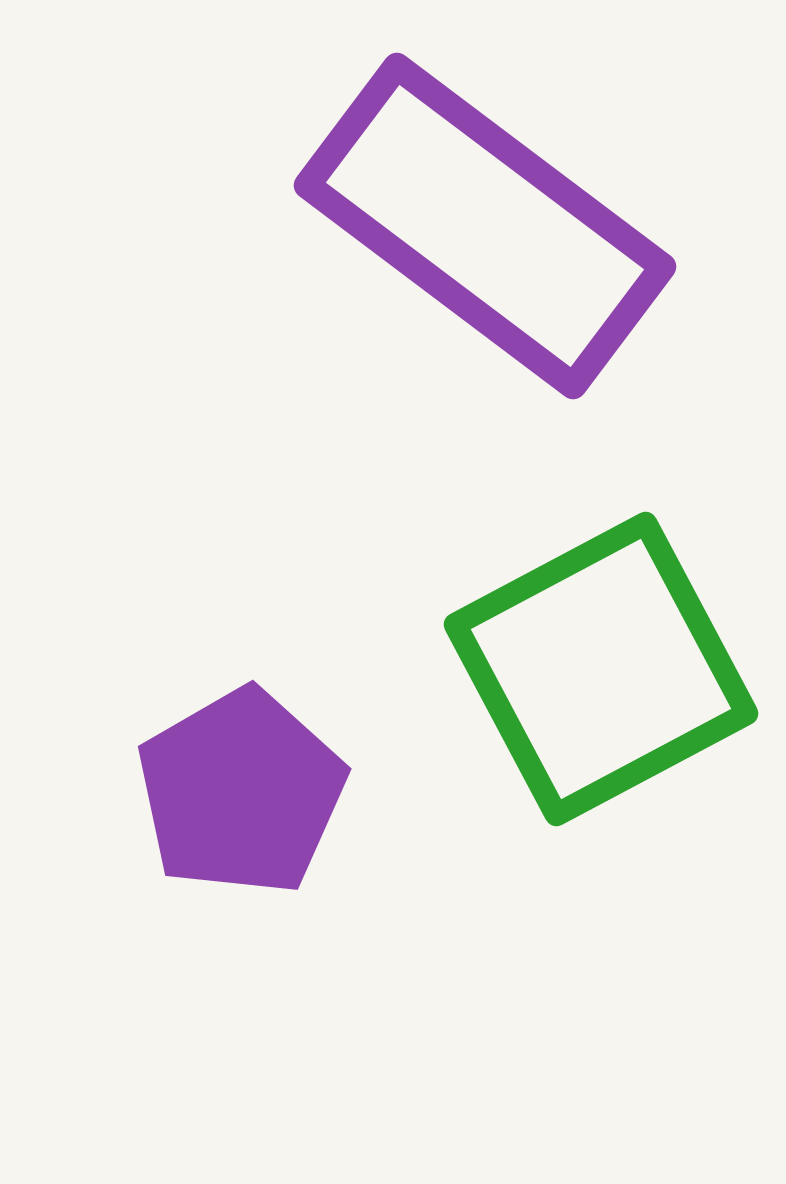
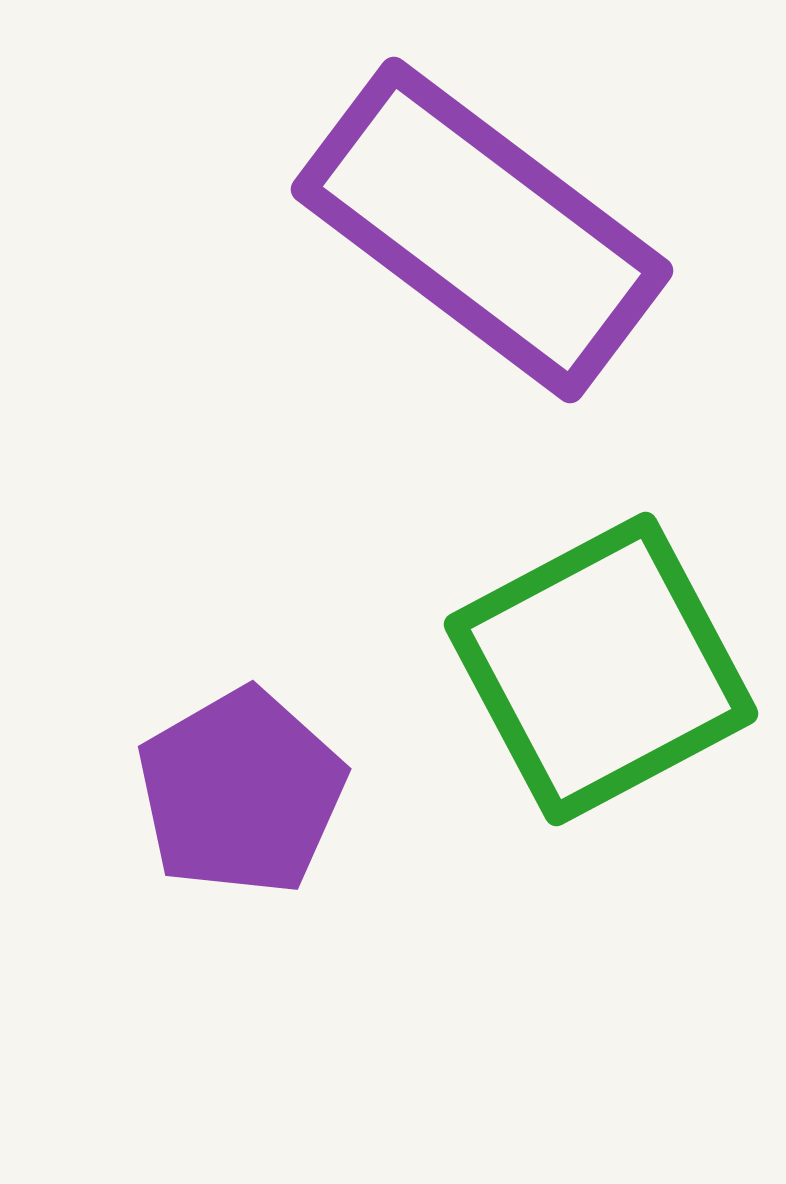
purple rectangle: moved 3 px left, 4 px down
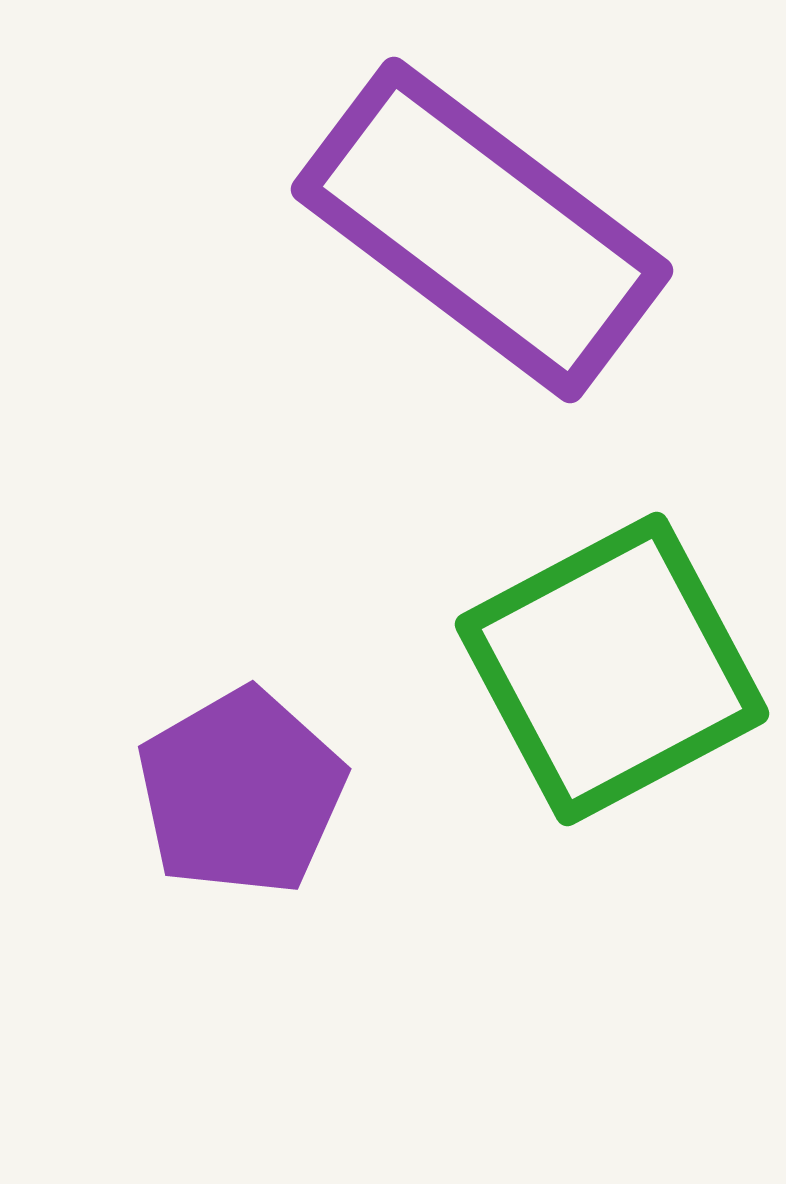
green square: moved 11 px right
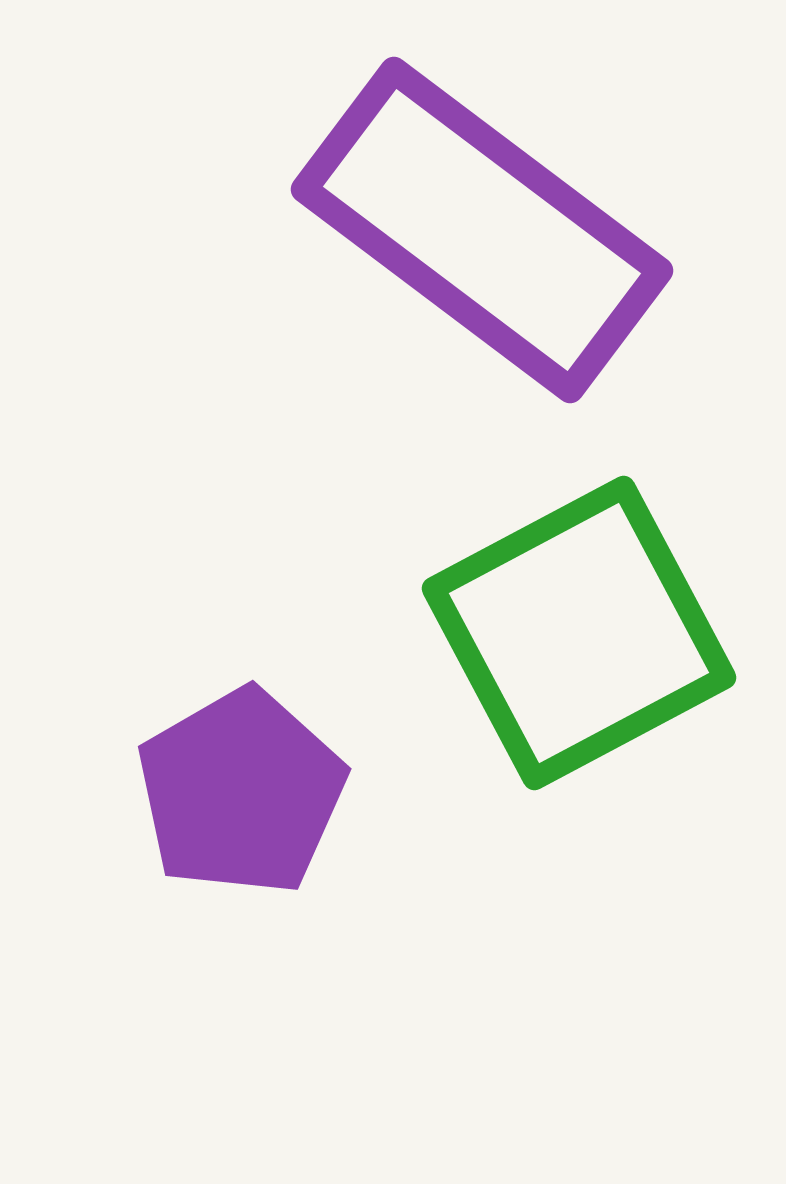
green square: moved 33 px left, 36 px up
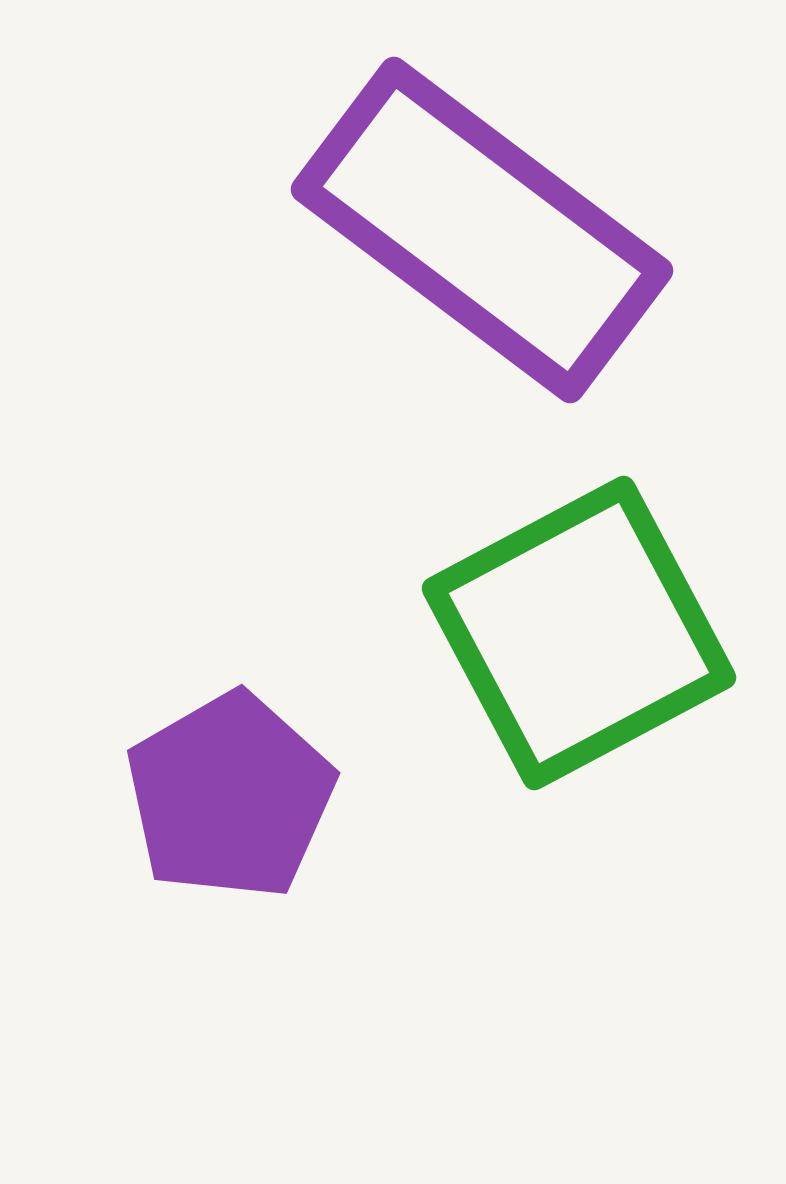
purple pentagon: moved 11 px left, 4 px down
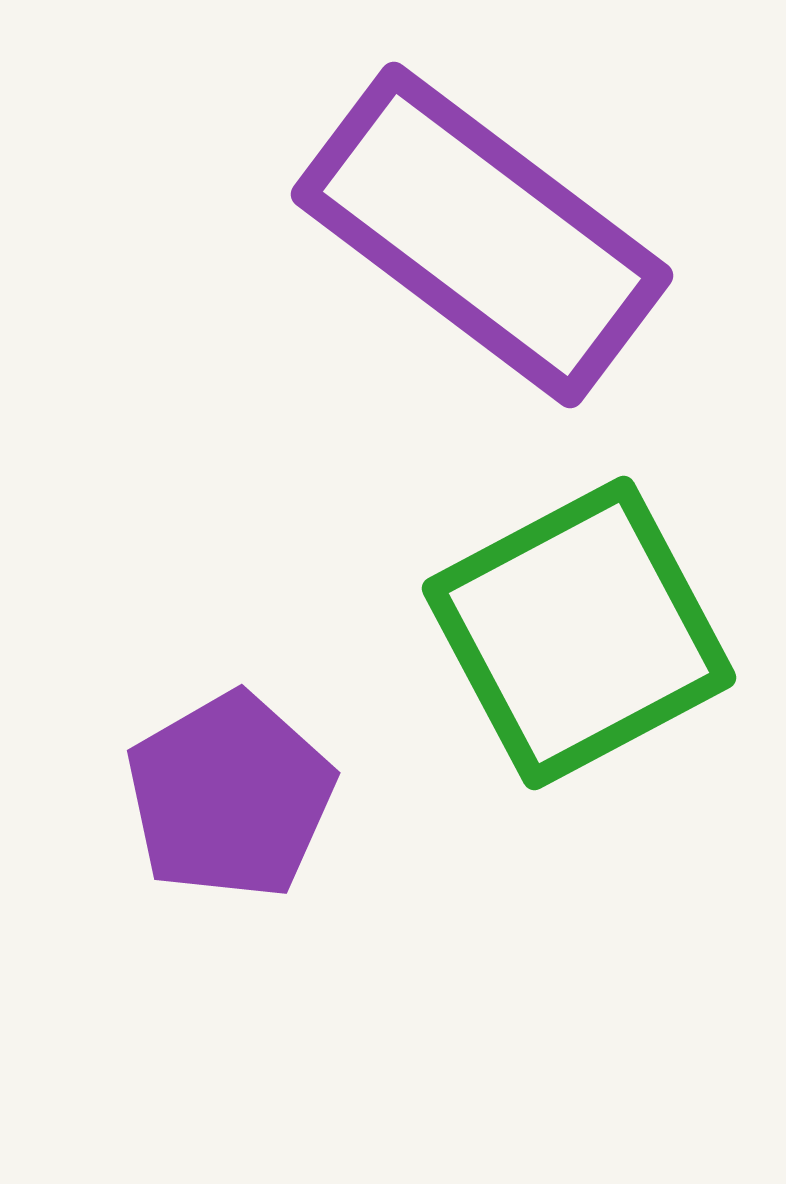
purple rectangle: moved 5 px down
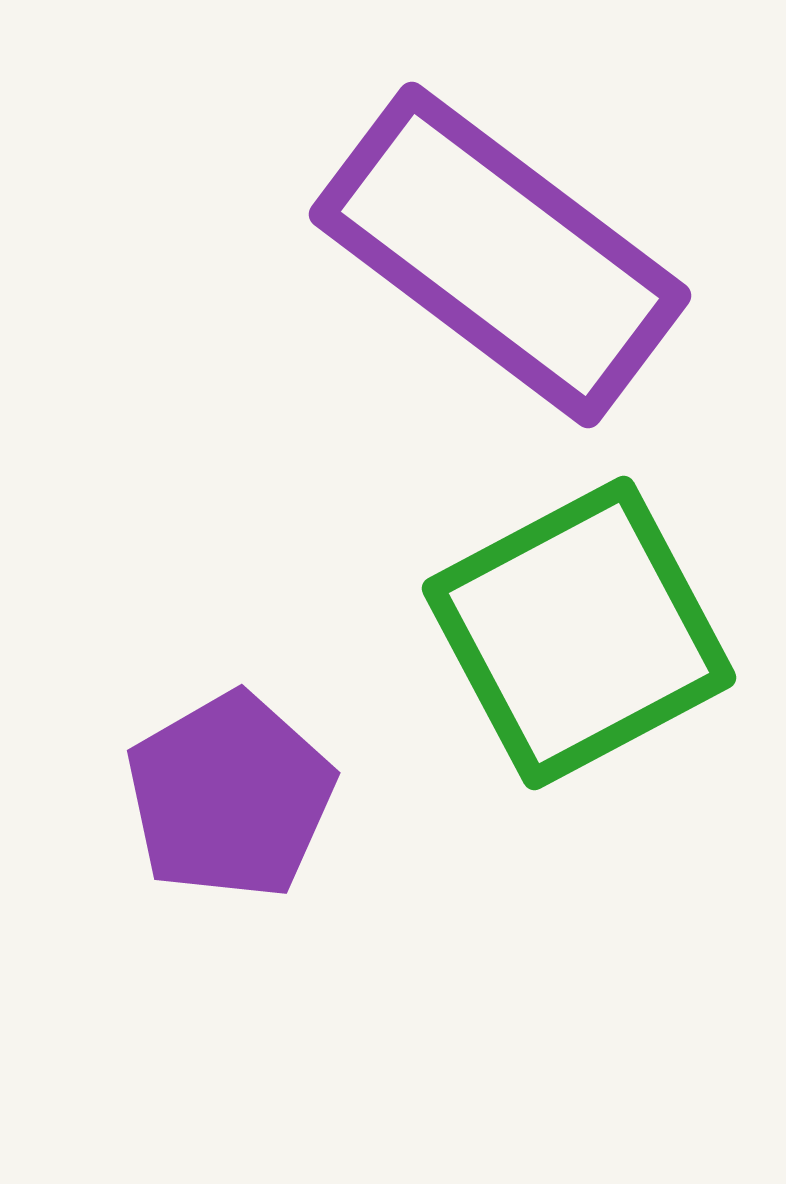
purple rectangle: moved 18 px right, 20 px down
